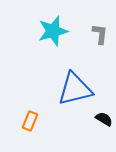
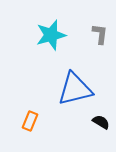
cyan star: moved 2 px left, 4 px down
black semicircle: moved 3 px left, 3 px down
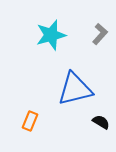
gray L-shape: rotated 35 degrees clockwise
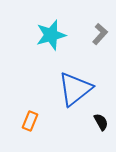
blue triangle: rotated 24 degrees counterclockwise
black semicircle: rotated 30 degrees clockwise
